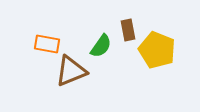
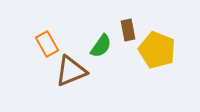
orange rectangle: rotated 50 degrees clockwise
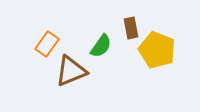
brown rectangle: moved 3 px right, 2 px up
orange rectangle: rotated 65 degrees clockwise
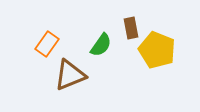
green semicircle: moved 1 px up
brown triangle: moved 1 px left, 4 px down
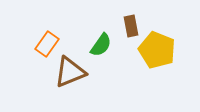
brown rectangle: moved 2 px up
brown triangle: moved 3 px up
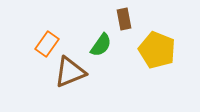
brown rectangle: moved 7 px left, 7 px up
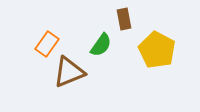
yellow pentagon: rotated 6 degrees clockwise
brown triangle: moved 1 px left
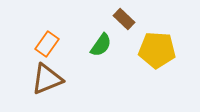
brown rectangle: rotated 35 degrees counterclockwise
yellow pentagon: rotated 24 degrees counterclockwise
brown triangle: moved 22 px left, 7 px down
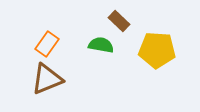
brown rectangle: moved 5 px left, 2 px down
green semicircle: rotated 115 degrees counterclockwise
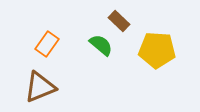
green semicircle: rotated 30 degrees clockwise
brown triangle: moved 7 px left, 8 px down
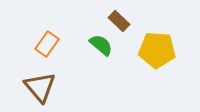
brown triangle: rotated 48 degrees counterclockwise
